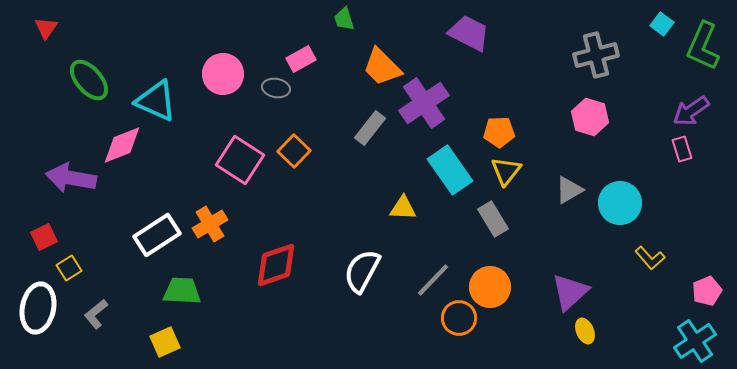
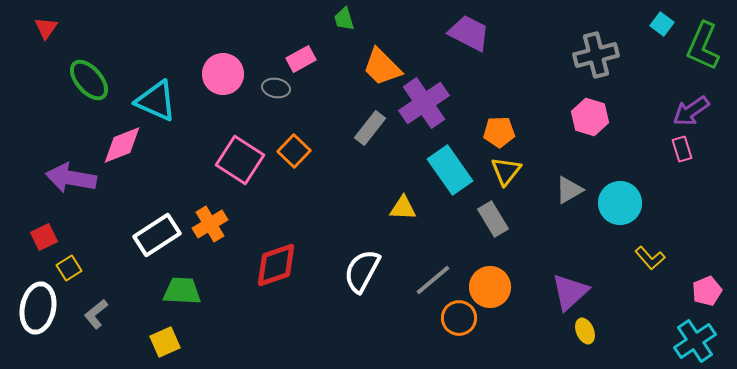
gray line at (433, 280): rotated 6 degrees clockwise
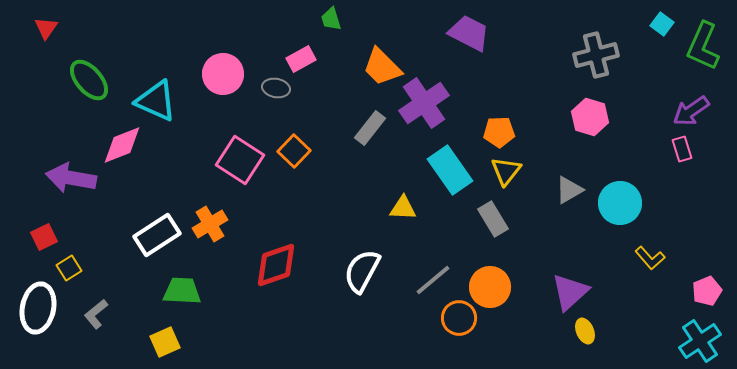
green trapezoid at (344, 19): moved 13 px left
cyan cross at (695, 341): moved 5 px right
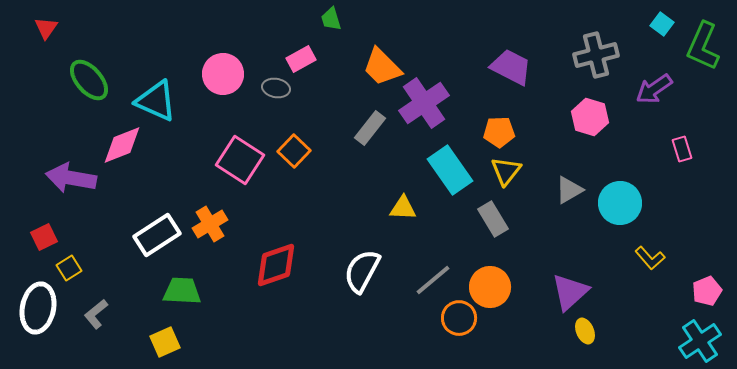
purple trapezoid at (469, 33): moved 42 px right, 34 px down
purple arrow at (691, 111): moved 37 px left, 22 px up
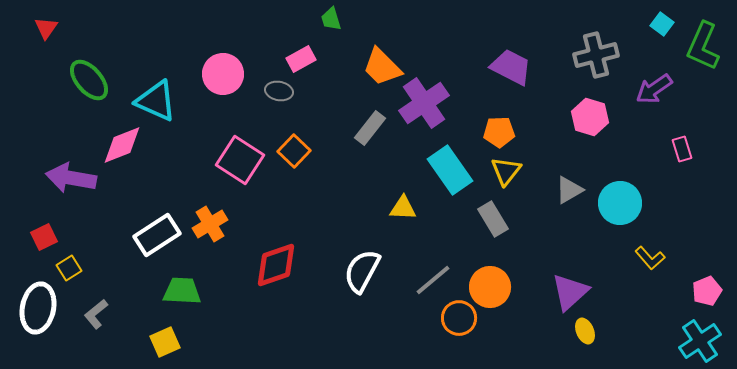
gray ellipse at (276, 88): moved 3 px right, 3 px down
